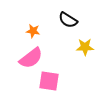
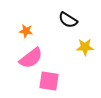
orange star: moved 7 px left
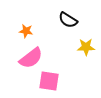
yellow star: moved 1 px right
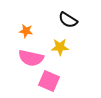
yellow star: moved 26 px left
pink semicircle: rotated 50 degrees clockwise
pink square: rotated 15 degrees clockwise
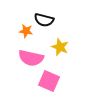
black semicircle: moved 24 px left; rotated 18 degrees counterclockwise
yellow star: rotated 24 degrees clockwise
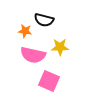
orange star: moved 1 px left
yellow star: rotated 24 degrees counterclockwise
pink semicircle: moved 2 px right, 3 px up
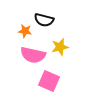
yellow star: rotated 12 degrees counterclockwise
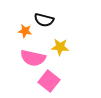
yellow star: rotated 18 degrees clockwise
pink semicircle: moved 3 px down
pink square: rotated 15 degrees clockwise
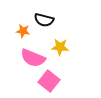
orange star: moved 2 px left
pink semicircle: rotated 10 degrees clockwise
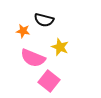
yellow star: rotated 18 degrees clockwise
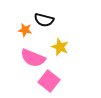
orange star: moved 2 px right, 1 px up
